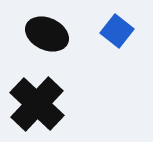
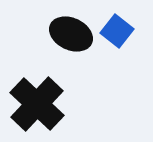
black ellipse: moved 24 px right
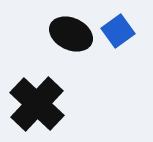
blue square: moved 1 px right; rotated 16 degrees clockwise
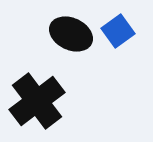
black cross: moved 3 px up; rotated 10 degrees clockwise
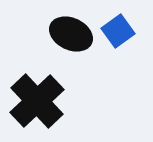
black cross: rotated 6 degrees counterclockwise
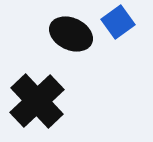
blue square: moved 9 px up
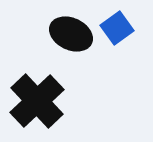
blue square: moved 1 px left, 6 px down
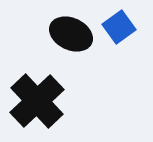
blue square: moved 2 px right, 1 px up
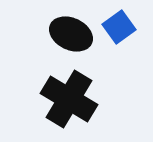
black cross: moved 32 px right, 2 px up; rotated 16 degrees counterclockwise
